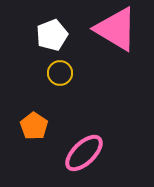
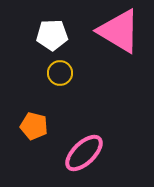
pink triangle: moved 3 px right, 2 px down
white pentagon: rotated 20 degrees clockwise
orange pentagon: rotated 20 degrees counterclockwise
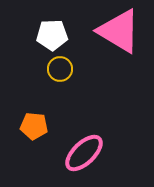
yellow circle: moved 4 px up
orange pentagon: rotated 8 degrees counterclockwise
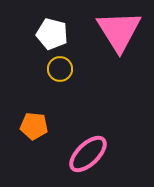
pink triangle: rotated 27 degrees clockwise
white pentagon: moved 1 px up; rotated 16 degrees clockwise
pink ellipse: moved 4 px right, 1 px down
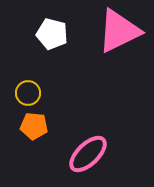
pink triangle: rotated 36 degrees clockwise
yellow circle: moved 32 px left, 24 px down
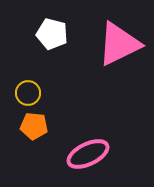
pink triangle: moved 13 px down
pink ellipse: rotated 18 degrees clockwise
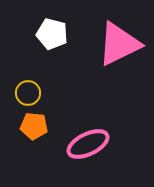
pink ellipse: moved 10 px up
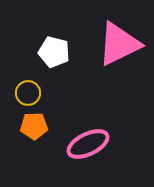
white pentagon: moved 2 px right, 18 px down
orange pentagon: rotated 8 degrees counterclockwise
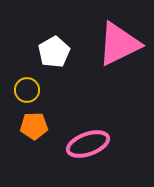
white pentagon: rotated 28 degrees clockwise
yellow circle: moved 1 px left, 3 px up
pink ellipse: rotated 6 degrees clockwise
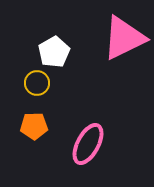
pink triangle: moved 5 px right, 6 px up
yellow circle: moved 10 px right, 7 px up
pink ellipse: rotated 42 degrees counterclockwise
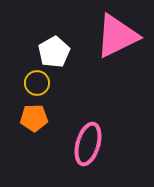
pink triangle: moved 7 px left, 2 px up
orange pentagon: moved 8 px up
pink ellipse: rotated 12 degrees counterclockwise
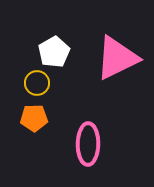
pink triangle: moved 22 px down
pink ellipse: rotated 15 degrees counterclockwise
